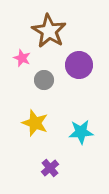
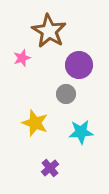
pink star: rotated 30 degrees clockwise
gray circle: moved 22 px right, 14 px down
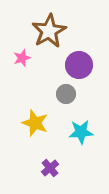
brown star: rotated 12 degrees clockwise
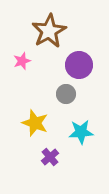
pink star: moved 3 px down
purple cross: moved 11 px up
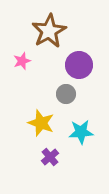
yellow star: moved 6 px right
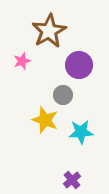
gray circle: moved 3 px left, 1 px down
yellow star: moved 4 px right, 3 px up
purple cross: moved 22 px right, 23 px down
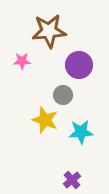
brown star: rotated 24 degrees clockwise
pink star: rotated 18 degrees clockwise
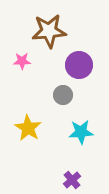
yellow star: moved 17 px left, 8 px down; rotated 12 degrees clockwise
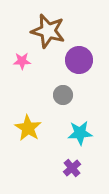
brown star: moved 1 px left; rotated 20 degrees clockwise
purple circle: moved 5 px up
cyan star: moved 1 px left, 1 px down
purple cross: moved 12 px up
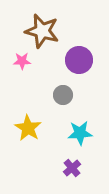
brown star: moved 6 px left
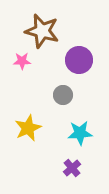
yellow star: rotated 16 degrees clockwise
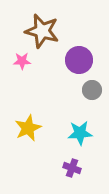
gray circle: moved 29 px right, 5 px up
purple cross: rotated 30 degrees counterclockwise
